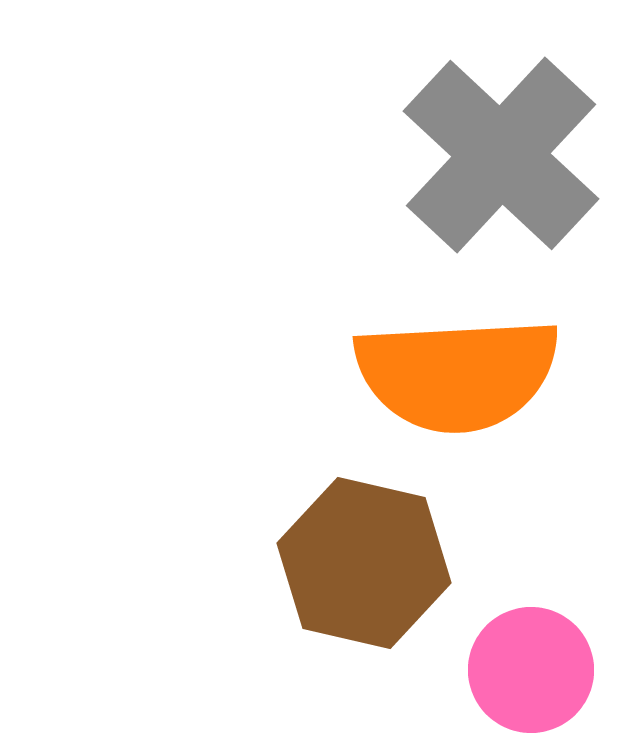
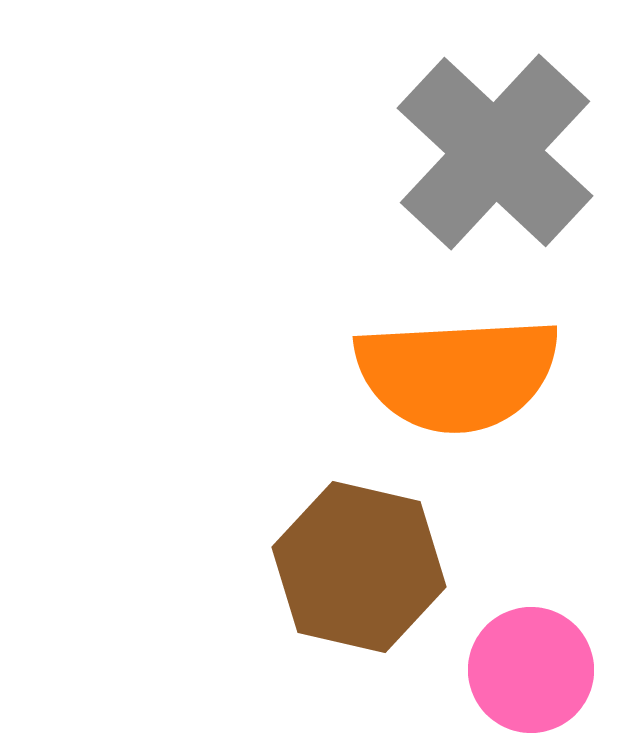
gray cross: moved 6 px left, 3 px up
brown hexagon: moved 5 px left, 4 px down
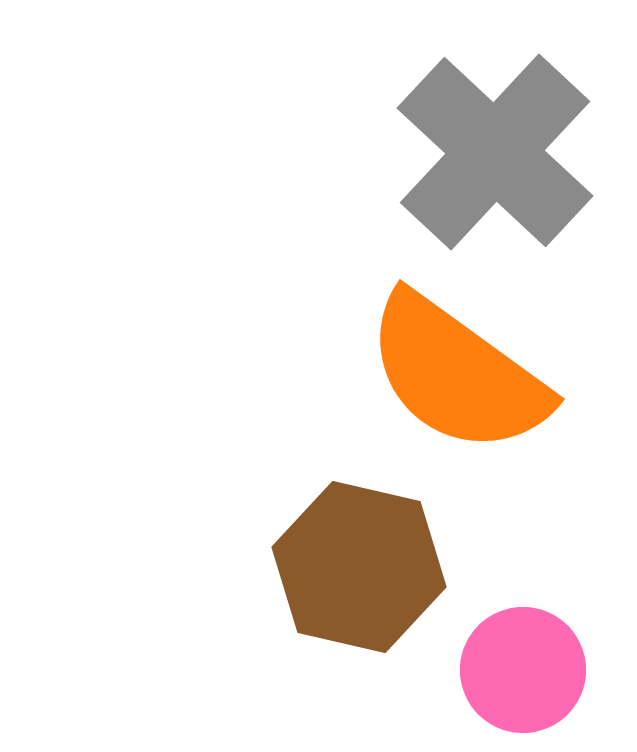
orange semicircle: rotated 39 degrees clockwise
pink circle: moved 8 px left
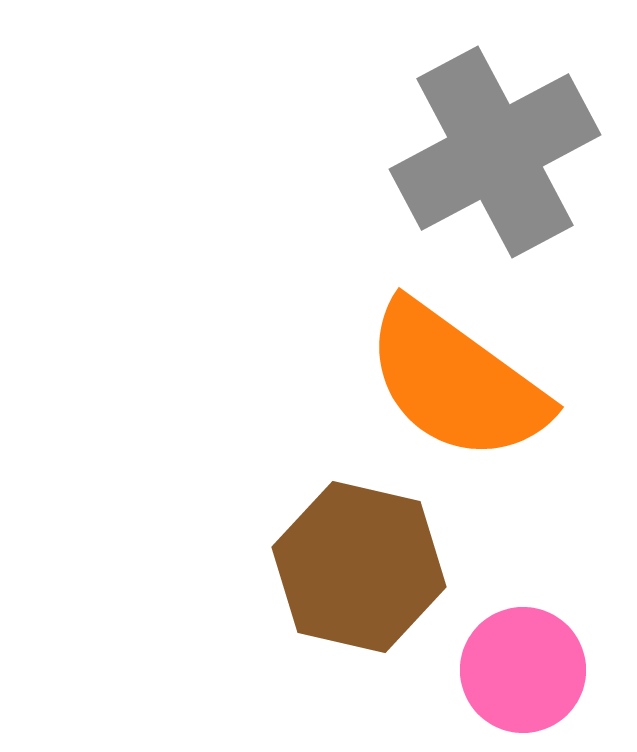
gray cross: rotated 19 degrees clockwise
orange semicircle: moved 1 px left, 8 px down
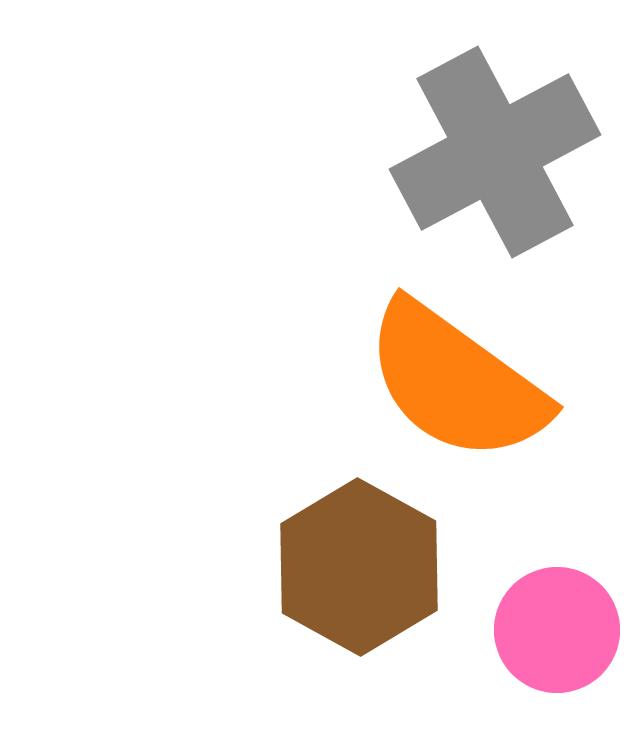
brown hexagon: rotated 16 degrees clockwise
pink circle: moved 34 px right, 40 px up
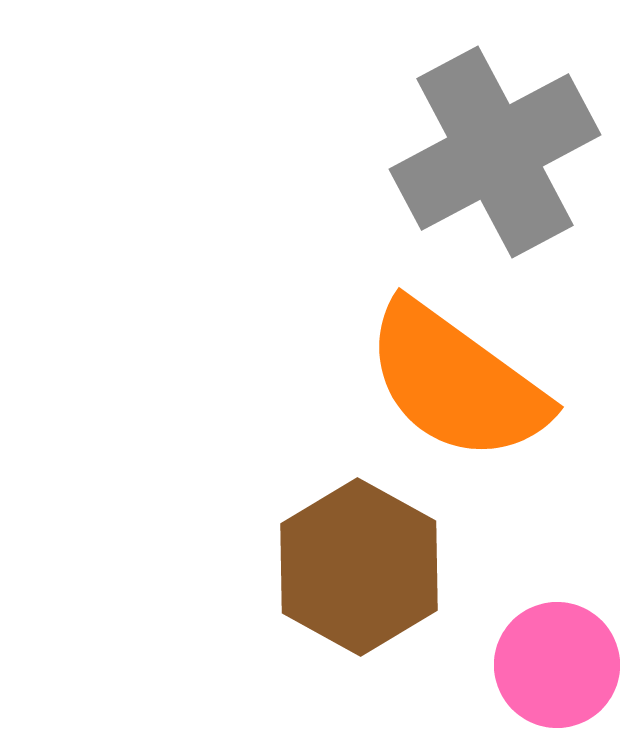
pink circle: moved 35 px down
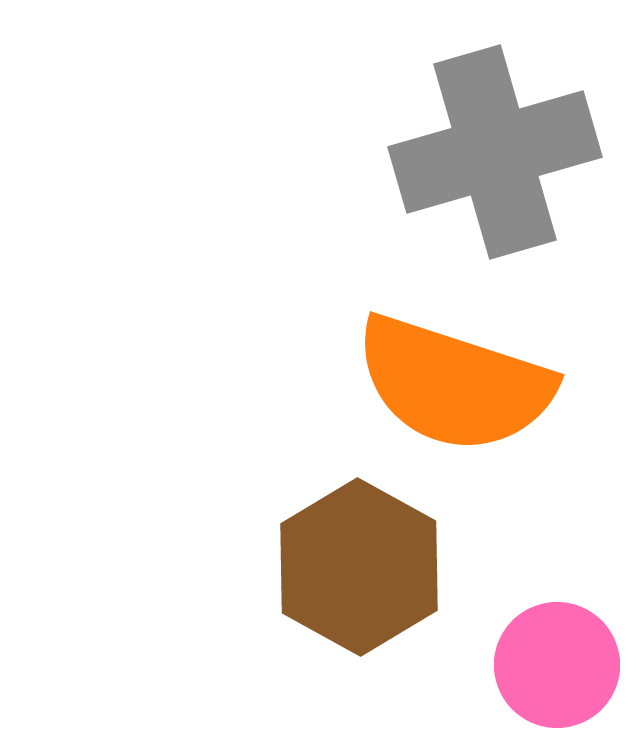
gray cross: rotated 12 degrees clockwise
orange semicircle: moved 2 px left, 2 px down; rotated 18 degrees counterclockwise
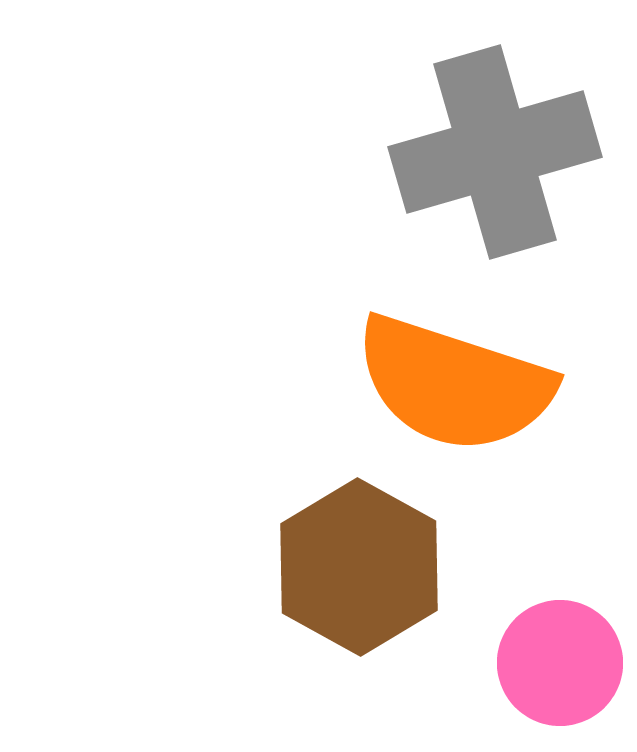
pink circle: moved 3 px right, 2 px up
